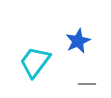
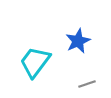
gray line: rotated 18 degrees counterclockwise
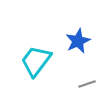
cyan trapezoid: moved 1 px right, 1 px up
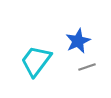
gray line: moved 17 px up
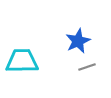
cyan trapezoid: moved 14 px left; rotated 52 degrees clockwise
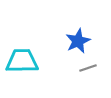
gray line: moved 1 px right, 1 px down
